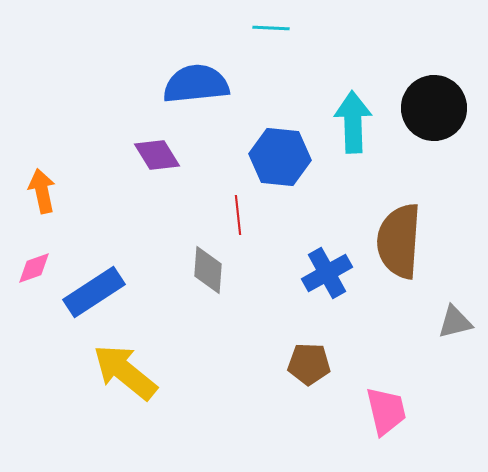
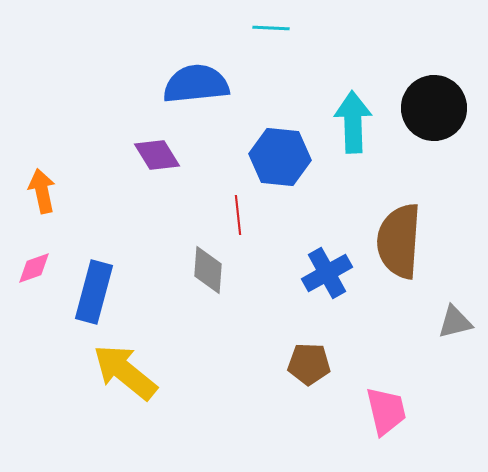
blue rectangle: rotated 42 degrees counterclockwise
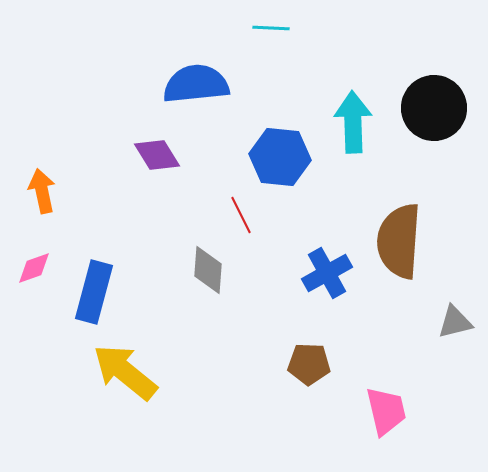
red line: moved 3 px right; rotated 21 degrees counterclockwise
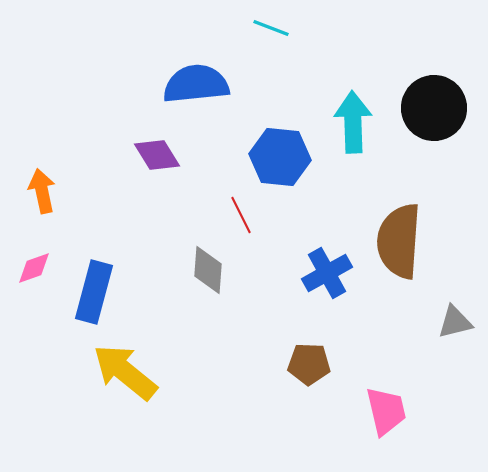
cyan line: rotated 18 degrees clockwise
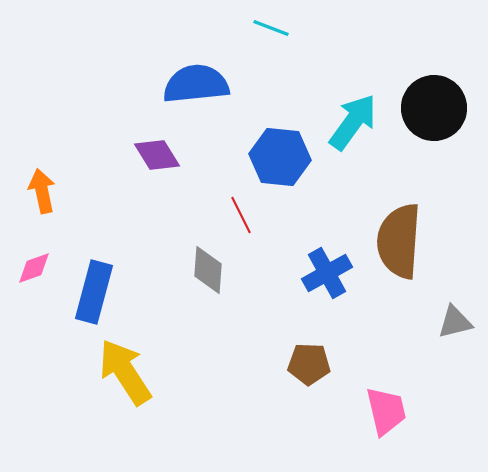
cyan arrow: rotated 38 degrees clockwise
yellow arrow: rotated 18 degrees clockwise
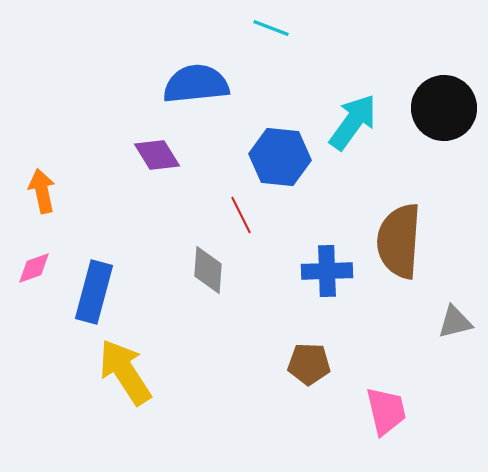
black circle: moved 10 px right
blue cross: moved 2 px up; rotated 27 degrees clockwise
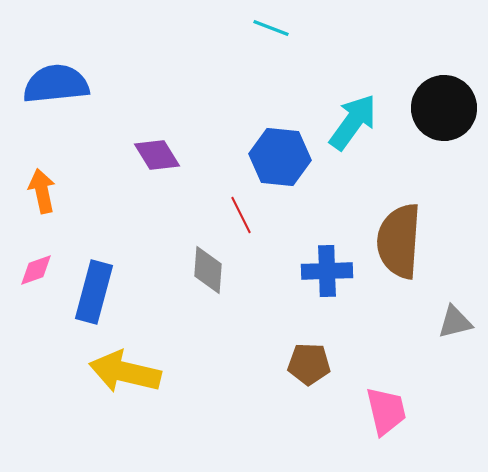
blue semicircle: moved 140 px left
pink diamond: moved 2 px right, 2 px down
yellow arrow: rotated 44 degrees counterclockwise
